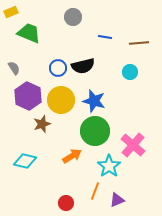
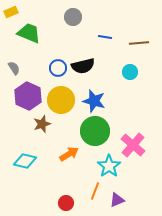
orange arrow: moved 3 px left, 2 px up
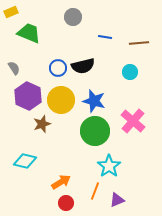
pink cross: moved 24 px up
orange arrow: moved 8 px left, 28 px down
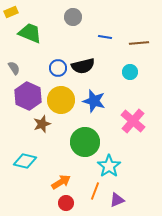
green trapezoid: moved 1 px right
green circle: moved 10 px left, 11 px down
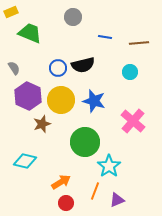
black semicircle: moved 1 px up
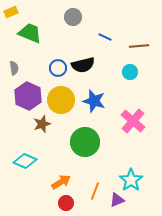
blue line: rotated 16 degrees clockwise
brown line: moved 3 px down
gray semicircle: rotated 24 degrees clockwise
cyan diamond: rotated 10 degrees clockwise
cyan star: moved 22 px right, 14 px down
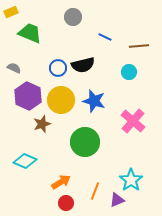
gray semicircle: rotated 56 degrees counterclockwise
cyan circle: moved 1 px left
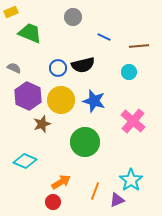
blue line: moved 1 px left
red circle: moved 13 px left, 1 px up
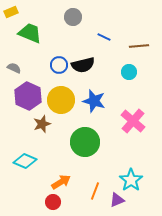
blue circle: moved 1 px right, 3 px up
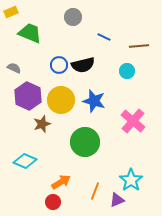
cyan circle: moved 2 px left, 1 px up
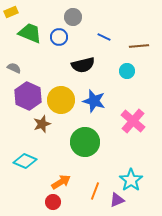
blue circle: moved 28 px up
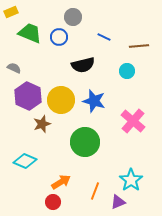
purple triangle: moved 1 px right, 2 px down
